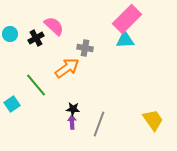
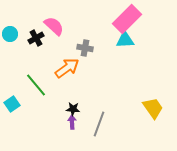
yellow trapezoid: moved 12 px up
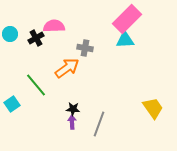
pink semicircle: rotated 45 degrees counterclockwise
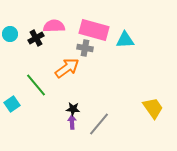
pink rectangle: moved 33 px left, 11 px down; rotated 60 degrees clockwise
gray line: rotated 20 degrees clockwise
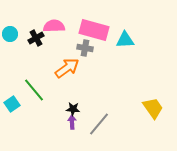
green line: moved 2 px left, 5 px down
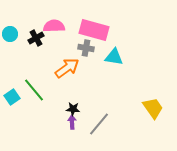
cyan triangle: moved 11 px left, 17 px down; rotated 12 degrees clockwise
gray cross: moved 1 px right
cyan square: moved 7 px up
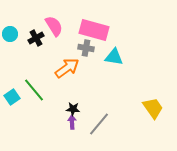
pink semicircle: rotated 60 degrees clockwise
